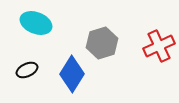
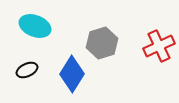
cyan ellipse: moved 1 px left, 3 px down
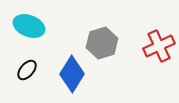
cyan ellipse: moved 6 px left
black ellipse: rotated 25 degrees counterclockwise
